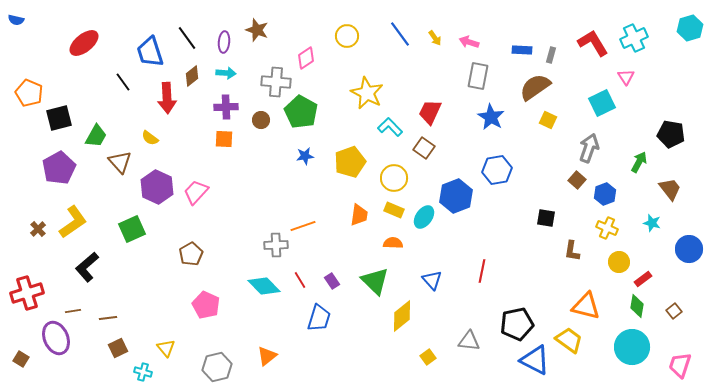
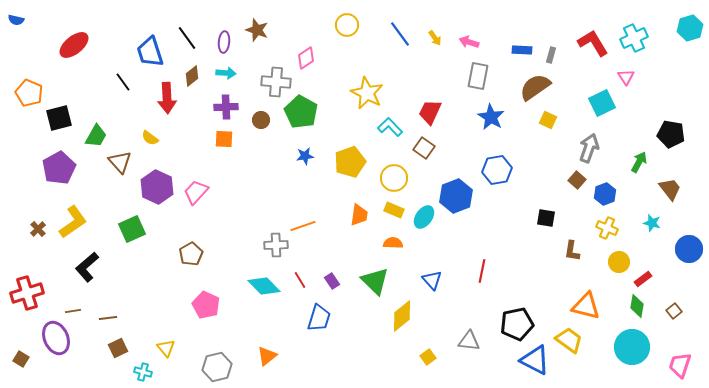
yellow circle at (347, 36): moved 11 px up
red ellipse at (84, 43): moved 10 px left, 2 px down
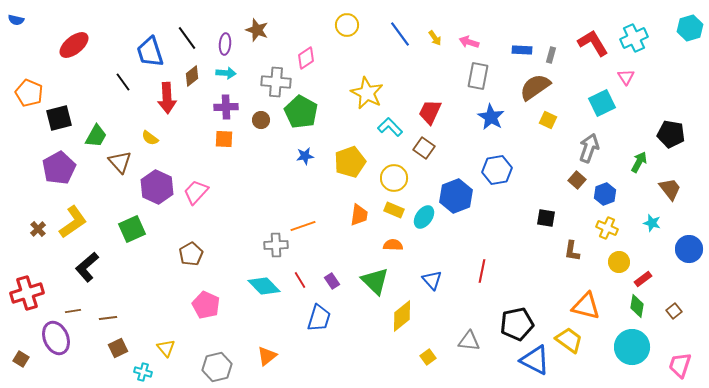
purple ellipse at (224, 42): moved 1 px right, 2 px down
orange semicircle at (393, 243): moved 2 px down
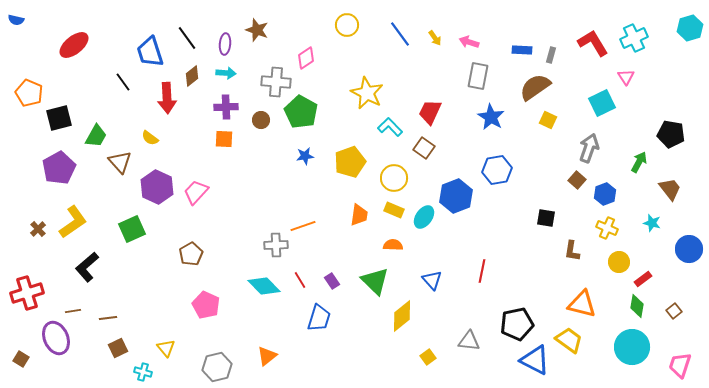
orange triangle at (586, 306): moved 4 px left, 2 px up
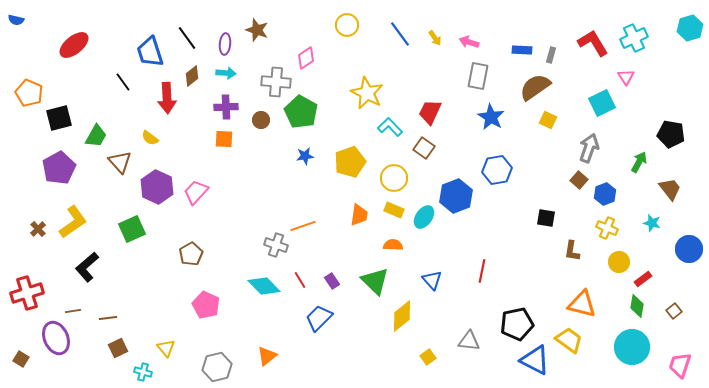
brown square at (577, 180): moved 2 px right
gray cross at (276, 245): rotated 20 degrees clockwise
blue trapezoid at (319, 318): rotated 152 degrees counterclockwise
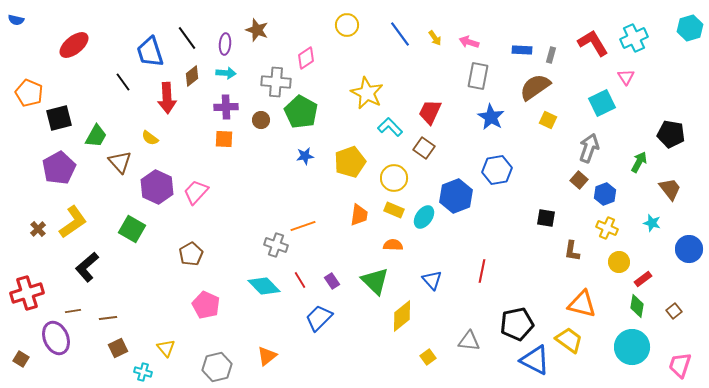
green square at (132, 229): rotated 36 degrees counterclockwise
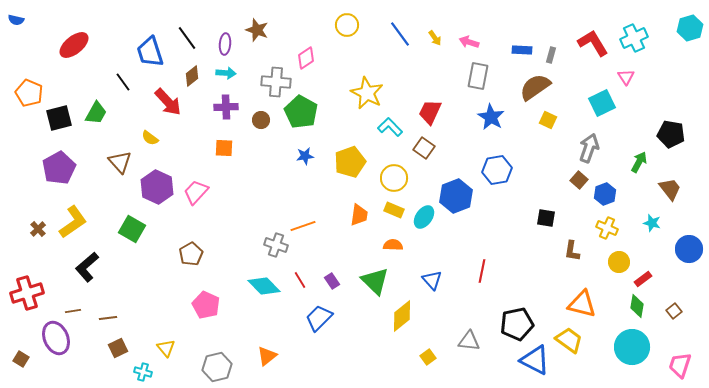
red arrow at (167, 98): moved 1 px right, 4 px down; rotated 40 degrees counterclockwise
green trapezoid at (96, 136): moved 23 px up
orange square at (224, 139): moved 9 px down
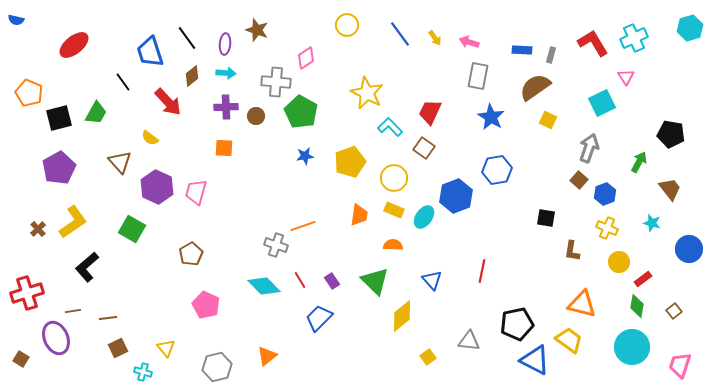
brown circle at (261, 120): moved 5 px left, 4 px up
pink trapezoid at (196, 192): rotated 28 degrees counterclockwise
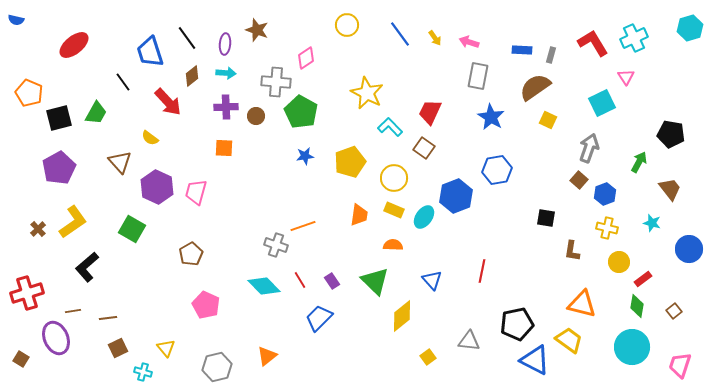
yellow cross at (607, 228): rotated 10 degrees counterclockwise
